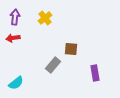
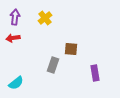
gray rectangle: rotated 21 degrees counterclockwise
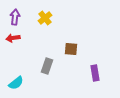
gray rectangle: moved 6 px left, 1 px down
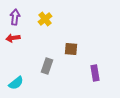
yellow cross: moved 1 px down
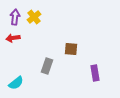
yellow cross: moved 11 px left, 2 px up
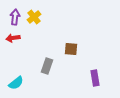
purple rectangle: moved 5 px down
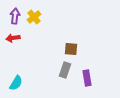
purple arrow: moved 1 px up
gray rectangle: moved 18 px right, 4 px down
purple rectangle: moved 8 px left
cyan semicircle: rotated 21 degrees counterclockwise
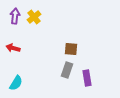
red arrow: moved 10 px down; rotated 24 degrees clockwise
gray rectangle: moved 2 px right
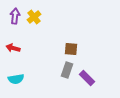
purple rectangle: rotated 35 degrees counterclockwise
cyan semicircle: moved 4 px up; rotated 49 degrees clockwise
